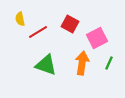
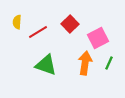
yellow semicircle: moved 3 px left, 3 px down; rotated 16 degrees clockwise
red square: rotated 18 degrees clockwise
pink square: moved 1 px right
orange arrow: moved 3 px right
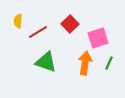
yellow semicircle: moved 1 px right, 1 px up
pink square: rotated 10 degrees clockwise
green triangle: moved 3 px up
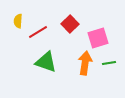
green line: rotated 56 degrees clockwise
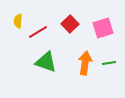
pink square: moved 5 px right, 10 px up
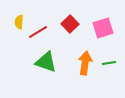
yellow semicircle: moved 1 px right, 1 px down
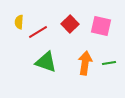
pink square: moved 2 px left, 2 px up; rotated 30 degrees clockwise
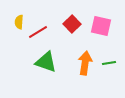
red square: moved 2 px right
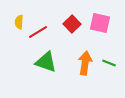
pink square: moved 1 px left, 3 px up
green line: rotated 32 degrees clockwise
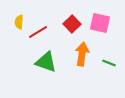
orange arrow: moved 3 px left, 9 px up
